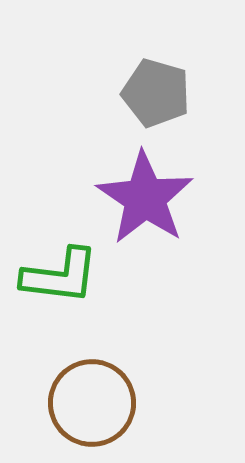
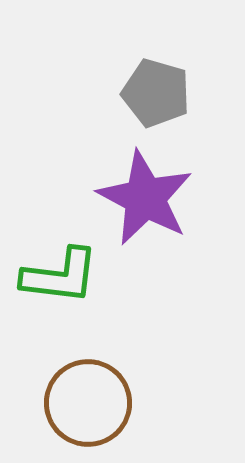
purple star: rotated 6 degrees counterclockwise
brown circle: moved 4 px left
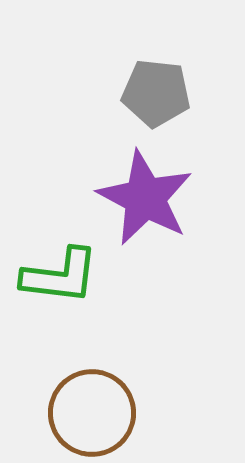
gray pentagon: rotated 10 degrees counterclockwise
brown circle: moved 4 px right, 10 px down
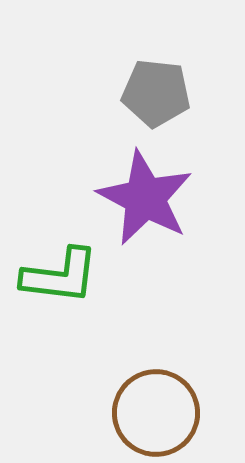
brown circle: moved 64 px right
